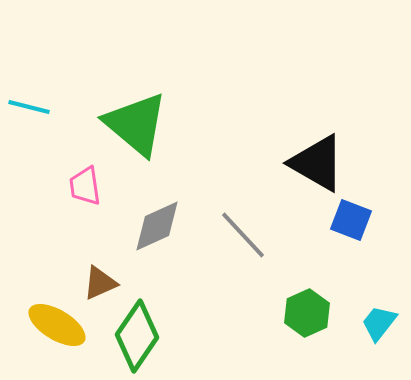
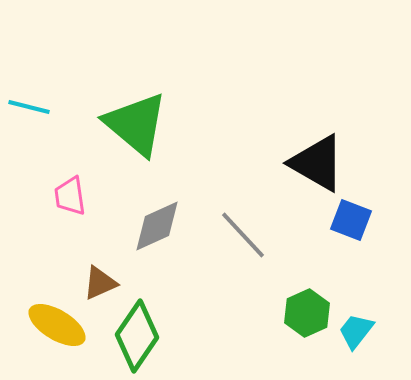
pink trapezoid: moved 15 px left, 10 px down
cyan trapezoid: moved 23 px left, 8 px down
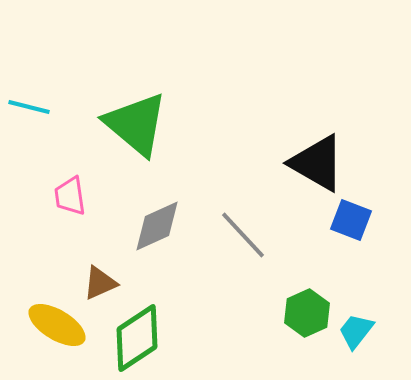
green diamond: moved 2 px down; rotated 22 degrees clockwise
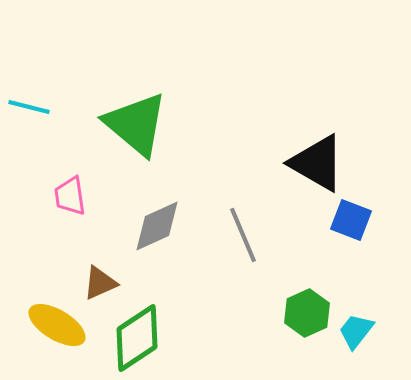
gray line: rotated 20 degrees clockwise
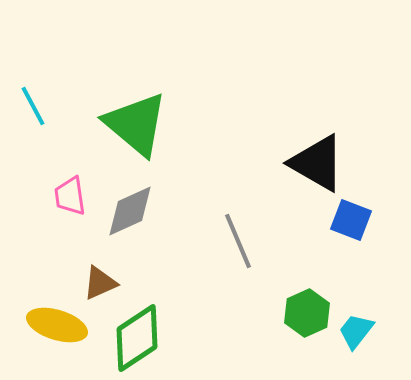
cyan line: moved 4 px right, 1 px up; rotated 48 degrees clockwise
gray diamond: moved 27 px left, 15 px up
gray line: moved 5 px left, 6 px down
yellow ellipse: rotated 14 degrees counterclockwise
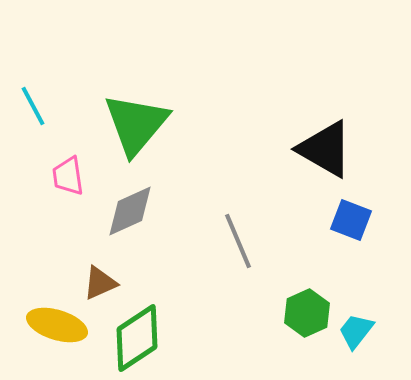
green triangle: rotated 30 degrees clockwise
black triangle: moved 8 px right, 14 px up
pink trapezoid: moved 2 px left, 20 px up
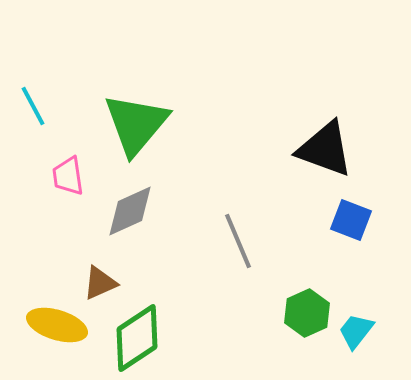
black triangle: rotated 10 degrees counterclockwise
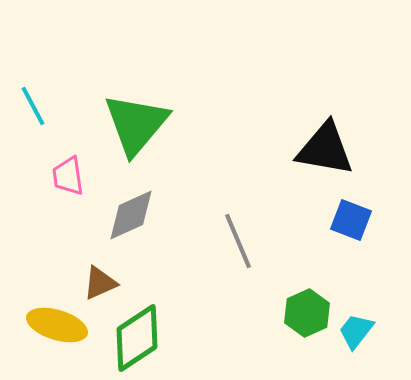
black triangle: rotated 10 degrees counterclockwise
gray diamond: moved 1 px right, 4 px down
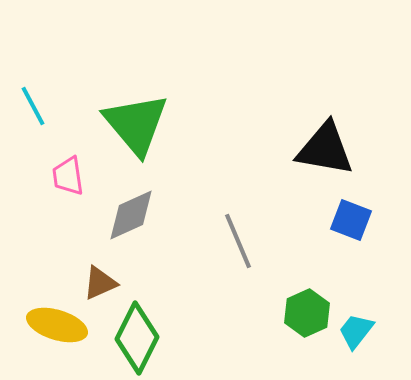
green triangle: rotated 20 degrees counterclockwise
green diamond: rotated 30 degrees counterclockwise
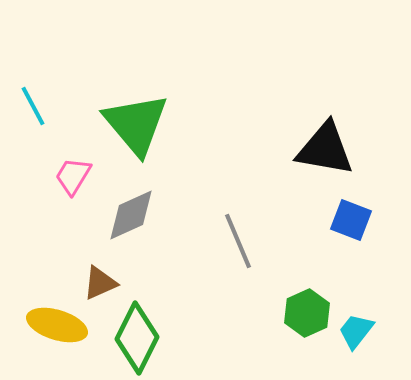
pink trapezoid: moved 5 px right; rotated 39 degrees clockwise
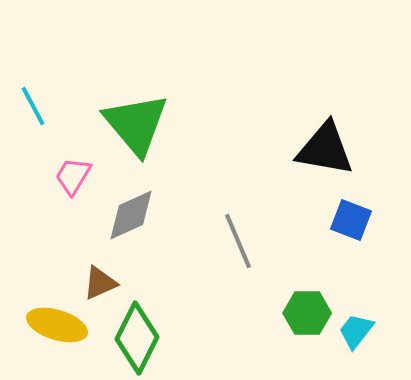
green hexagon: rotated 24 degrees clockwise
